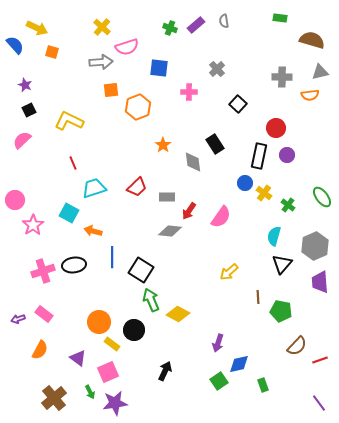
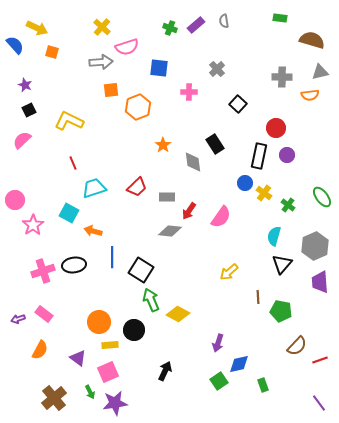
yellow rectangle at (112, 344): moved 2 px left, 1 px down; rotated 42 degrees counterclockwise
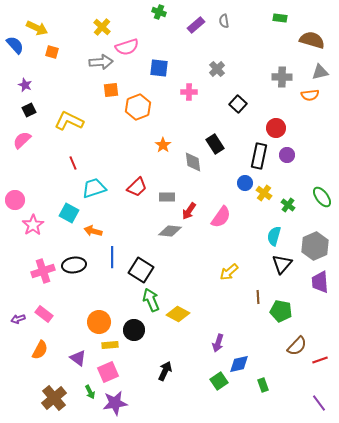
green cross at (170, 28): moved 11 px left, 16 px up
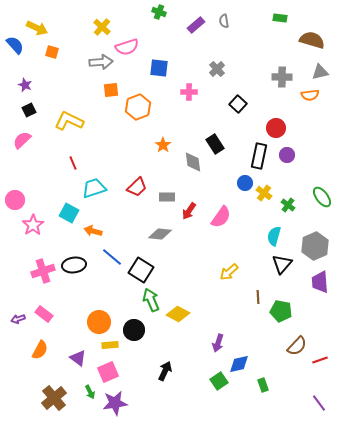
gray diamond at (170, 231): moved 10 px left, 3 px down
blue line at (112, 257): rotated 50 degrees counterclockwise
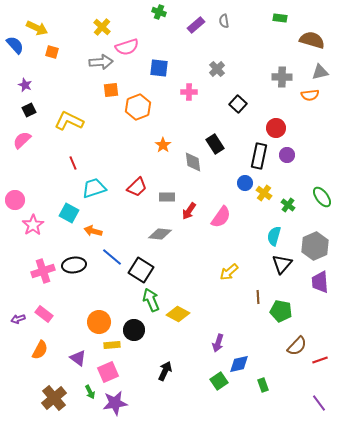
yellow rectangle at (110, 345): moved 2 px right
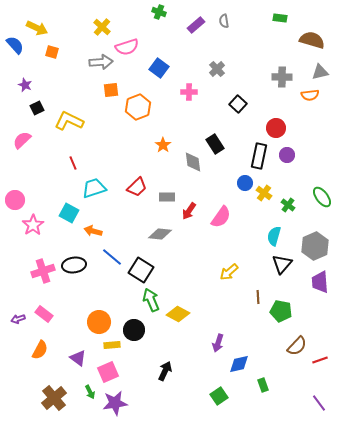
blue square at (159, 68): rotated 30 degrees clockwise
black square at (29, 110): moved 8 px right, 2 px up
green square at (219, 381): moved 15 px down
